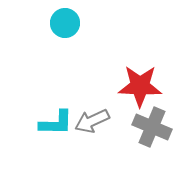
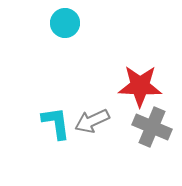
cyan L-shape: rotated 99 degrees counterclockwise
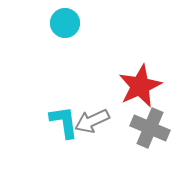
red star: rotated 27 degrees counterclockwise
cyan L-shape: moved 8 px right, 1 px up
gray cross: moved 2 px left, 1 px down
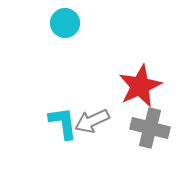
cyan L-shape: moved 1 px left, 1 px down
gray cross: rotated 9 degrees counterclockwise
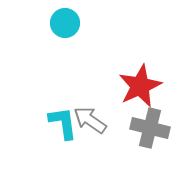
gray arrow: moved 2 px left, 1 px up; rotated 60 degrees clockwise
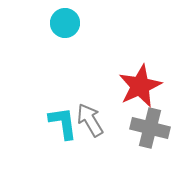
gray arrow: rotated 24 degrees clockwise
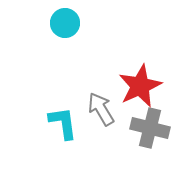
gray arrow: moved 11 px right, 11 px up
